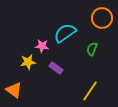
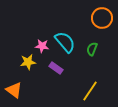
cyan semicircle: moved 9 px down; rotated 85 degrees clockwise
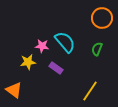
green semicircle: moved 5 px right
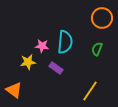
cyan semicircle: rotated 45 degrees clockwise
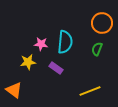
orange circle: moved 5 px down
pink star: moved 1 px left, 2 px up
yellow line: rotated 35 degrees clockwise
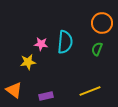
purple rectangle: moved 10 px left, 28 px down; rotated 48 degrees counterclockwise
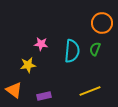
cyan semicircle: moved 7 px right, 9 px down
green semicircle: moved 2 px left
yellow star: moved 3 px down
purple rectangle: moved 2 px left
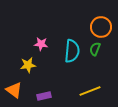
orange circle: moved 1 px left, 4 px down
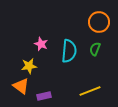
orange circle: moved 2 px left, 5 px up
pink star: rotated 16 degrees clockwise
cyan semicircle: moved 3 px left
yellow star: moved 1 px right, 1 px down
orange triangle: moved 7 px right, 4 px up
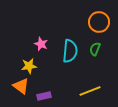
cyan semicircle: moved 1 px right
